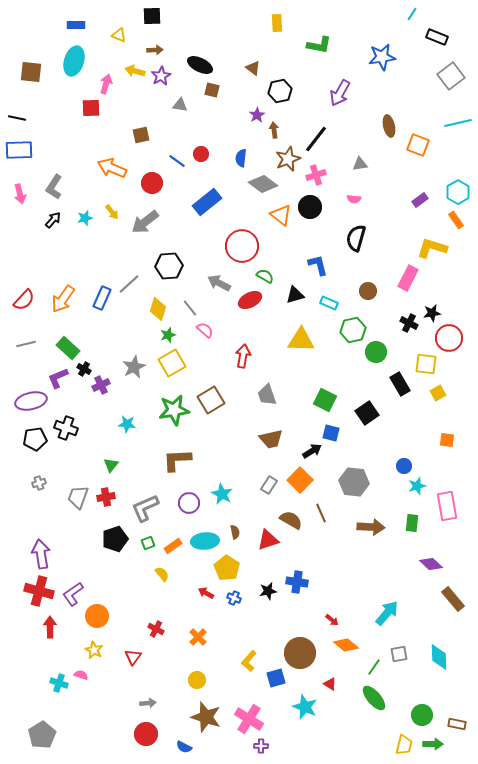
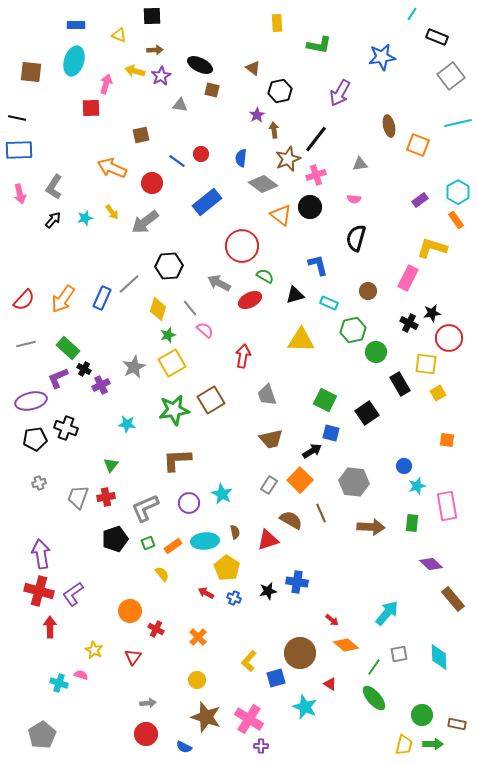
orange circle at (97, 616): moved 33 px right, 5 px up
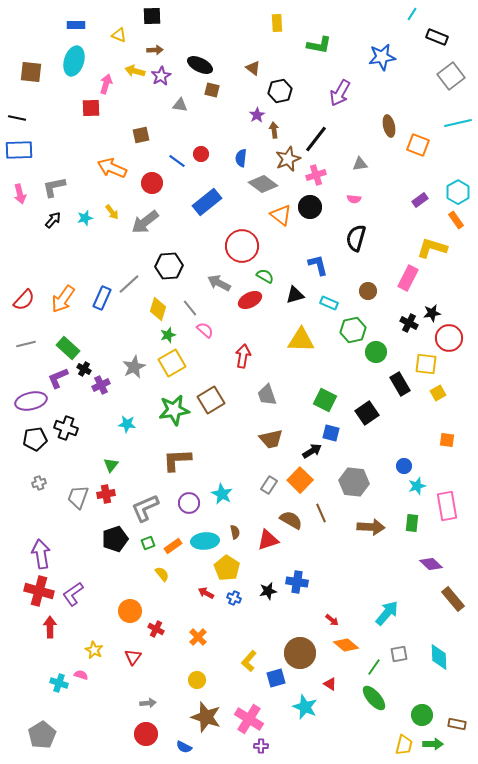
gray L-shape at (54, 187): rotated 45 degrees clockwise
red cross at (106, 497): moved 3 px up
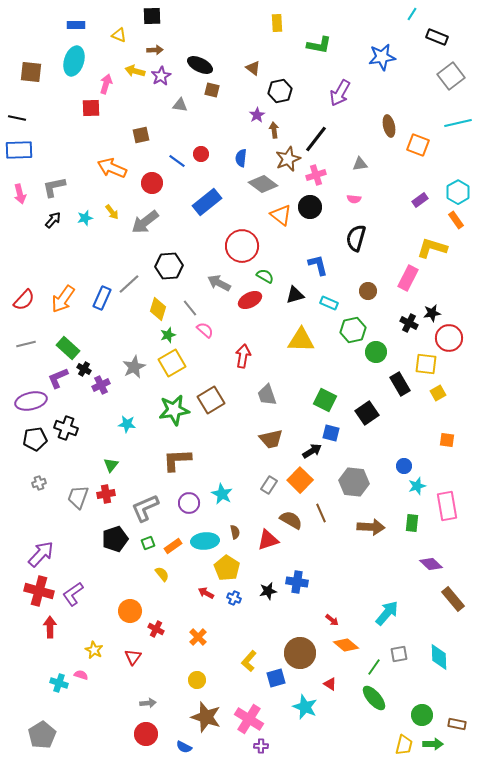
purple arrow at (41, 554): rotated 52 degrees clockwise
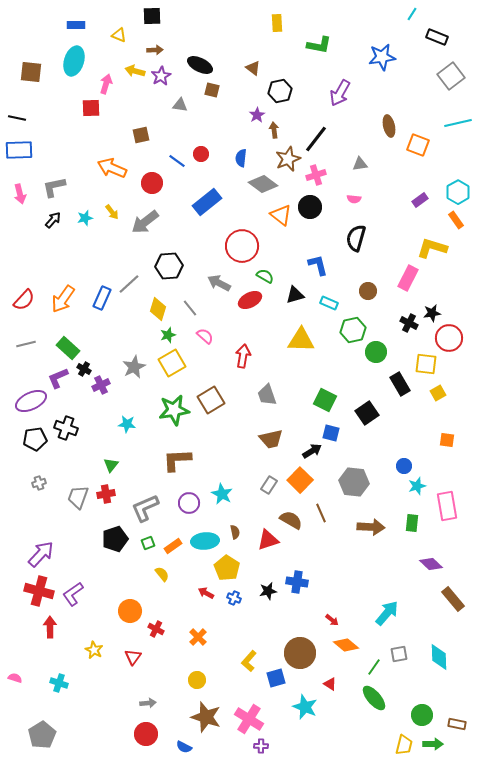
pink semicircle at (205, 330): moved 6 px down
purple ellipse at (31, 401): rotated 12 degrees counterclockwise
pink semicircle at (81, 675): moved 66 px left, 3 px down
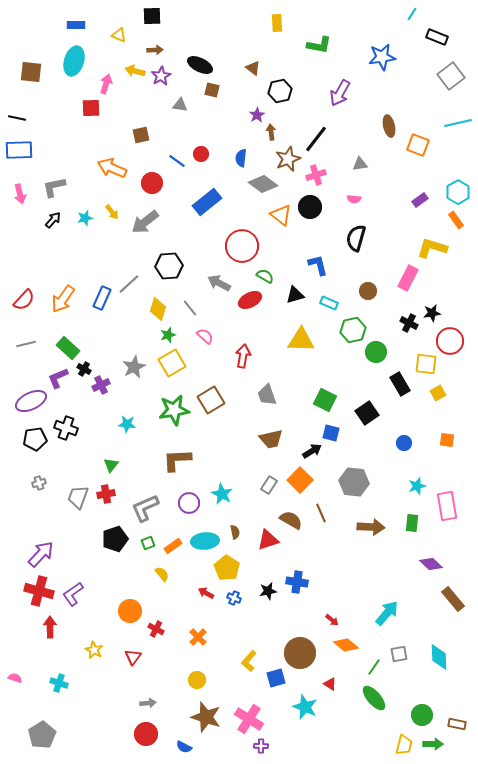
brown arrow at (274, 130): moved 3 px left, 2 px down
red circle at (449, 338): moved 1 px right, 3 px down
blue circle at (404, 466): moved 23 px up
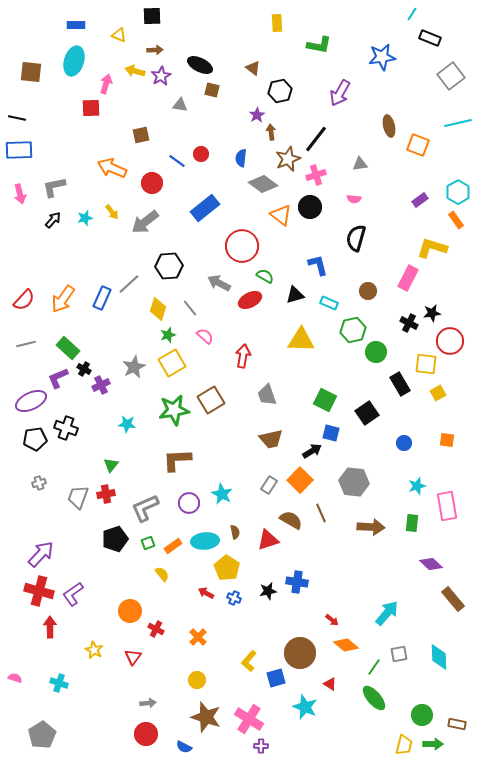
black rectangle at (437, 37): moved 7 px left, 1 px down
blue rectangle at (207, 202): moved 2 px left, 6 px down
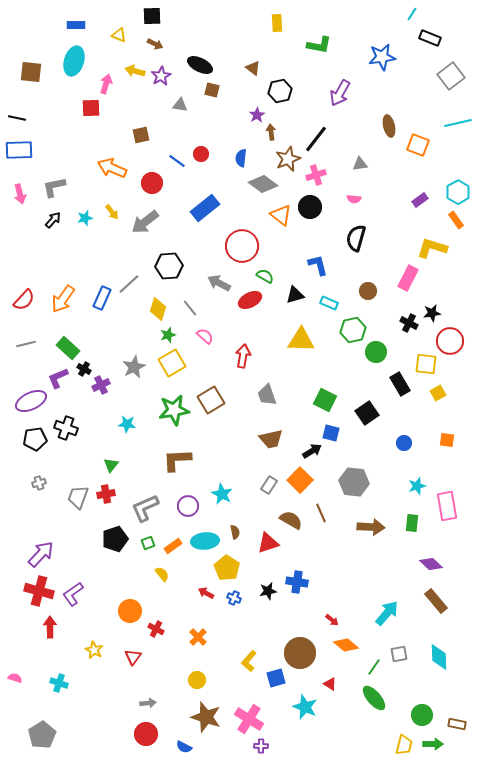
brown arrow at (155, 50): moved 6 px up; rotated 28 degrees clockwise
purple circle at (189, 503): moved 1 px left, 3 px down
red triangle at (268, 540): moved 3 px down
brown rectangle at (453, 599): moved 17 px left, 2 px down
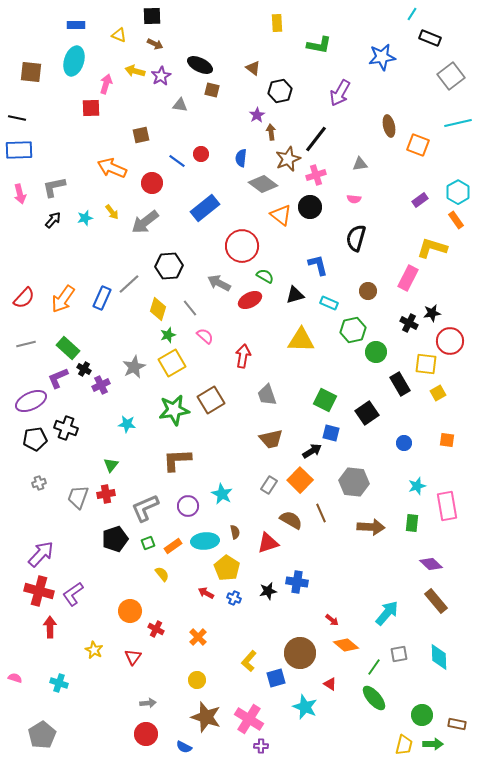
red semicircle at (24, 300): moved 2 px up
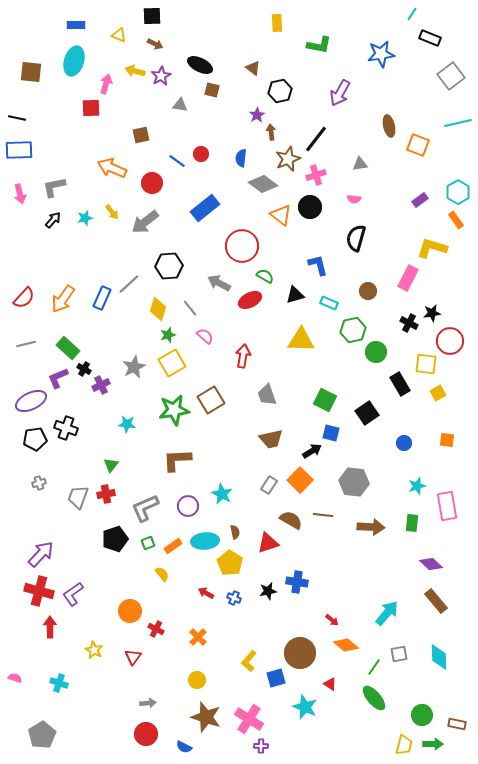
blue star at (382, 57): moved 1 px left, 3 px up
brown line at (321, 513): moved 2 px right, 2 px down; rotated 60 degrees counterclockwise
yellow pentagon at (227, 568): moved 3 px right, 5 px up
